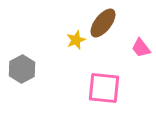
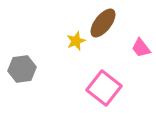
yellow star: moved 1 px down
gray hexagon: rotated 20 degrees clockwise
pink square: rotated 32 degrees clockwise
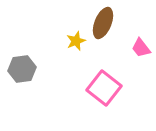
brown ellipse: rotated 16 degrees counterclockwise
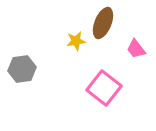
yellow star: rotated 12 degrees clockwise
pink trapezoid: moved 5 px left, 1 px down
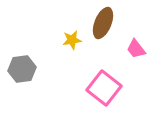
yellow star: moved 4 px left, 1 px up
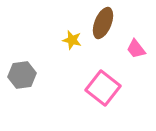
yellow star: rotated 24 degrees clockwise
gray hexagon: moved 6 px down
pink square: moved 1 px left
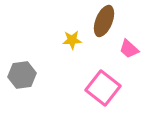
brown ellipse: moved 1 px right, 2 px up
yellow star: rotated 18 degrees counterclockwise
pink trapezoid: moved 7 px left; rotated 10 degrees counterclockwise
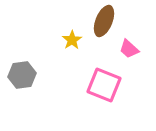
yellow star: rotated 30 degrees counterclockwise
pink square: moved 1 px right, 3 px up; rotated 16 degrees counterclockwise
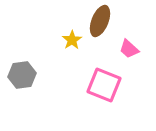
brown ellipse: moved 4 px left
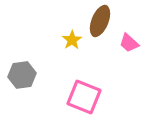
pink trapezoid: moved 6 px up
pink square: moved 20 px left, 12 px down
